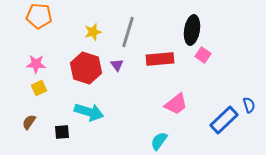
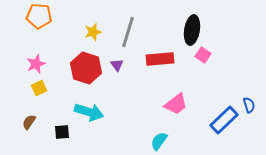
pink star: rotated 24 degrees counterclockwise
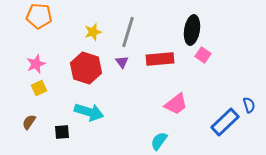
purple triangle: moved 5 px right, 3 px up
blue rectangle: moved 1 px right, 2 px down
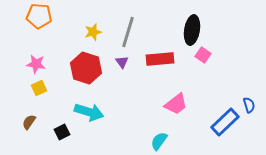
pink star: rotated 30 degrees clockwise
black square: rotated 21 degrees counterclockwise
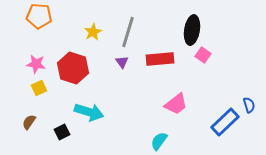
yellow star: rotated 12 degrees counterclockwise
red hexagon: moved 13 px left
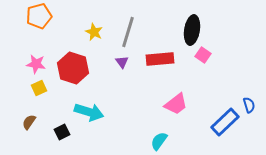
orange pentagon: rotated 20 degrees counterclockwise
yellow star: moved 1 px right; rotated 18 degrees counterclockwise
